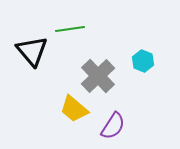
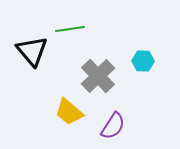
cyan hexagon: rotated 20 degrees counterclockwise
yellow trapezoid: moved 5 px left, 3 px down
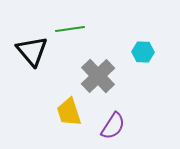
cyan hexagon: moved 9 px up
yellow trapezoid: rotated 32 degrees clockwise
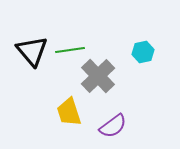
green line: moved 21 px down
cyan hexagon: rotated 15 degrees counterclockwise
purple semicircle: rotated 20 degrees clockwise
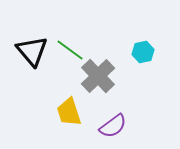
green line: rotated 44 degrees clockwise
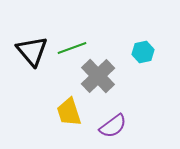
green line: moved 2 px right, 2 px up; rotated 56 degrees counterclockwise
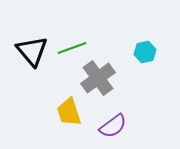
cyan hexagon: moved 2 px right
gray cross: moved 2 px down; rotated 8 degrees clockwise
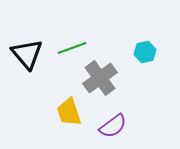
black triangle: moved 5 px left, 3 px down
gray cross: moved 2 px right
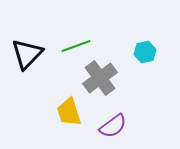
green line: moved 4 px right, 2 px up
black triangle: rotated 24 degrees clockwise
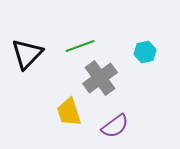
green line: moved 4 px right
purple semicircle: moved 2 px right
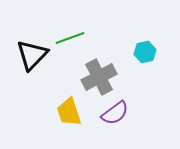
green line: moved 10 px left, 8 px up
black triangle: moved 5 px right, 1 px down
gray cross: moved 1 px left, 1 px up; rotated 8 degrees clockwise
purple semicircle: moved 13 px up
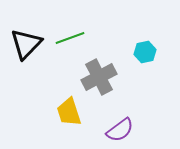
black triangle: moved 6 px left, 11 px up
purple semicircle: moved 5 px right, 17 px down
